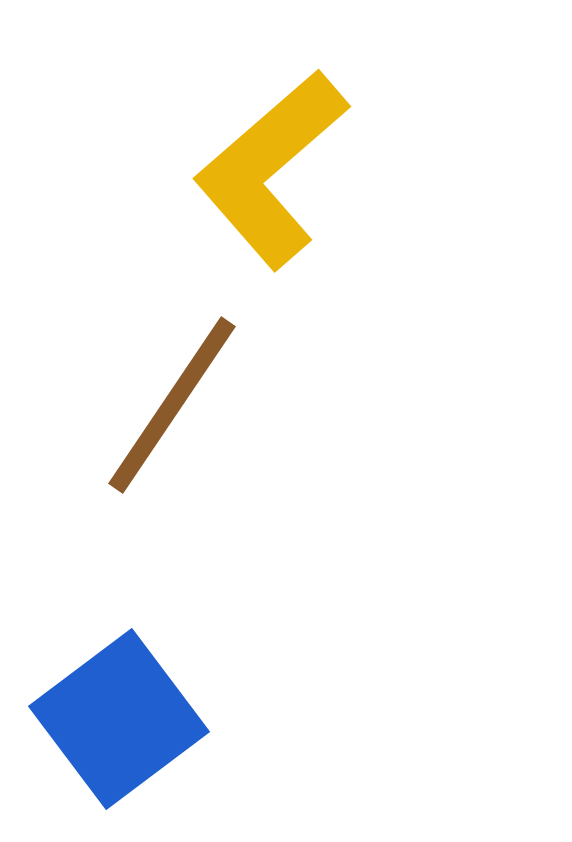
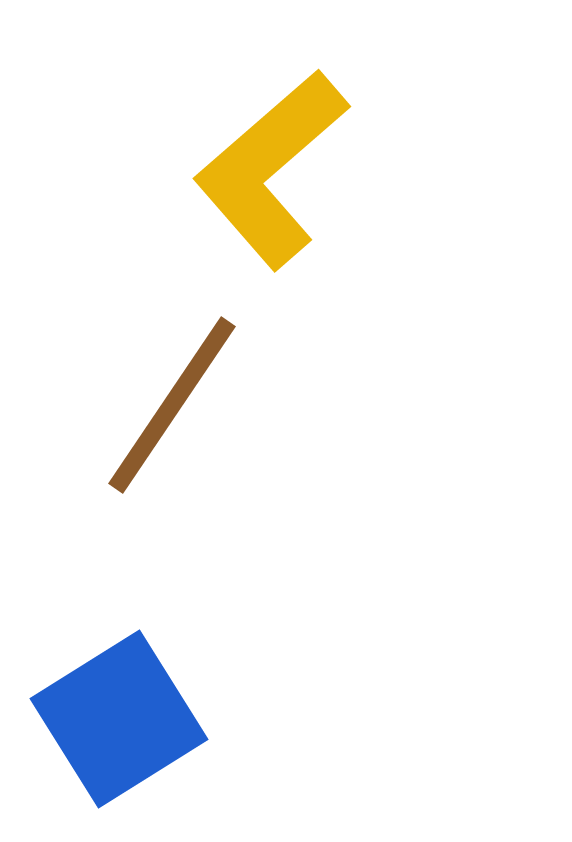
blue square: rotated 5 degrees clockwise
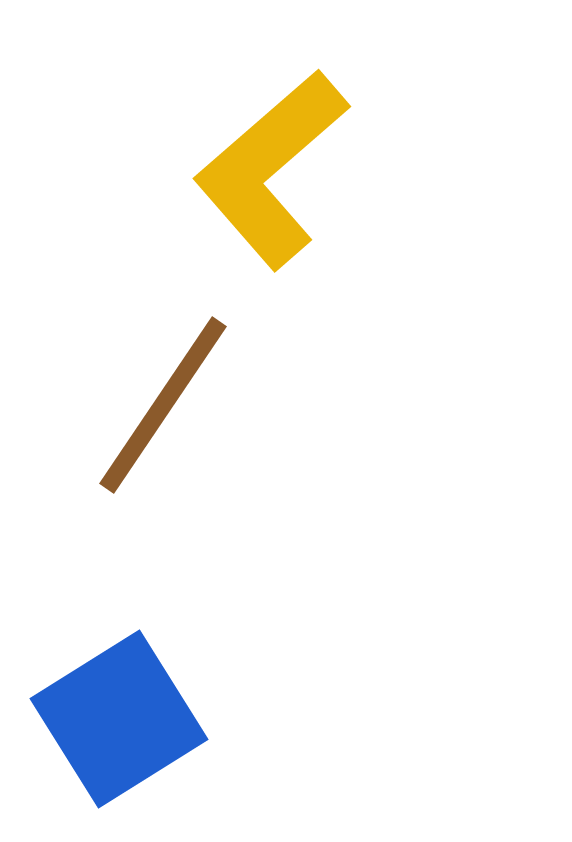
brown line: moved 9 px left
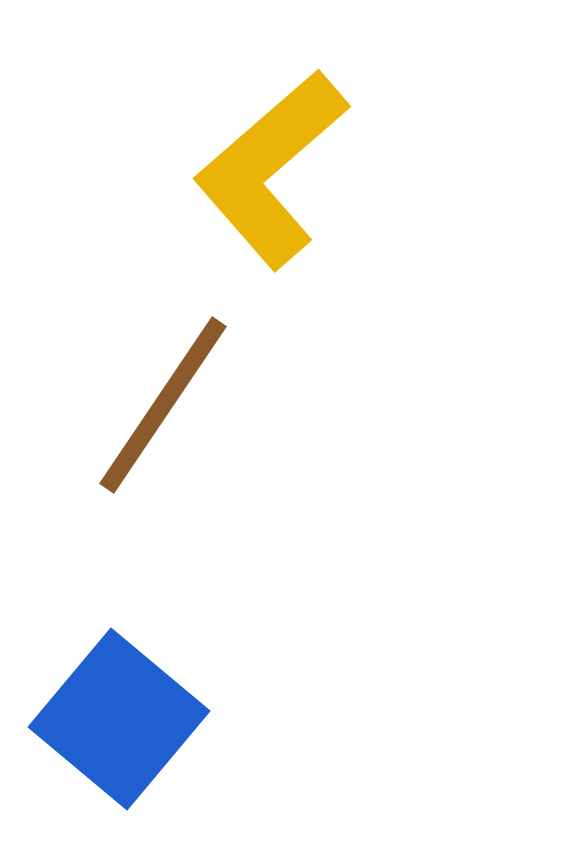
blue square: rotated 18 degrees counterclockwise
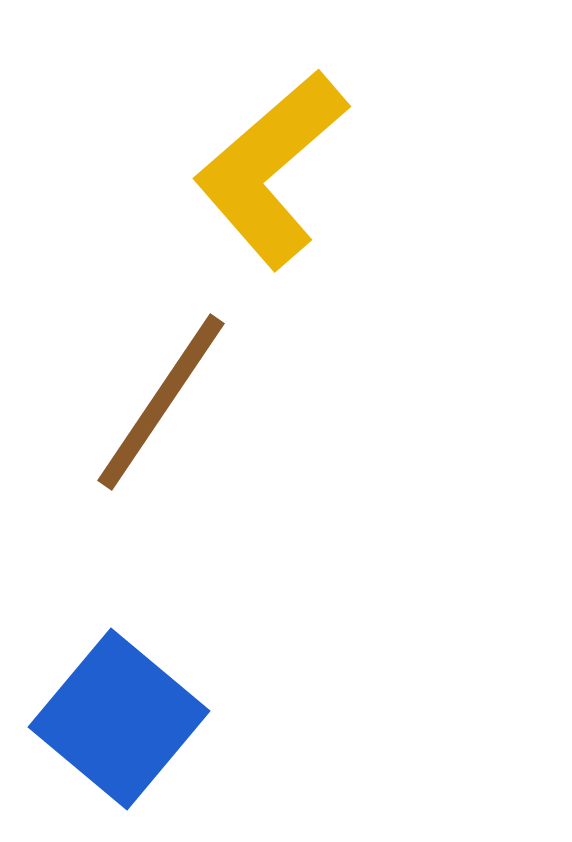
brown line: moved 2 px left, 3 px up
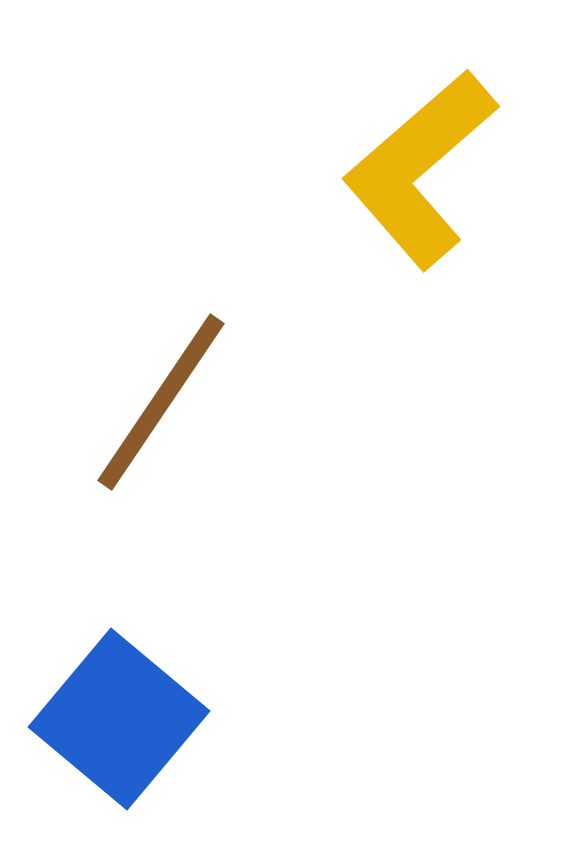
yellow L-shape: moved 149 px right
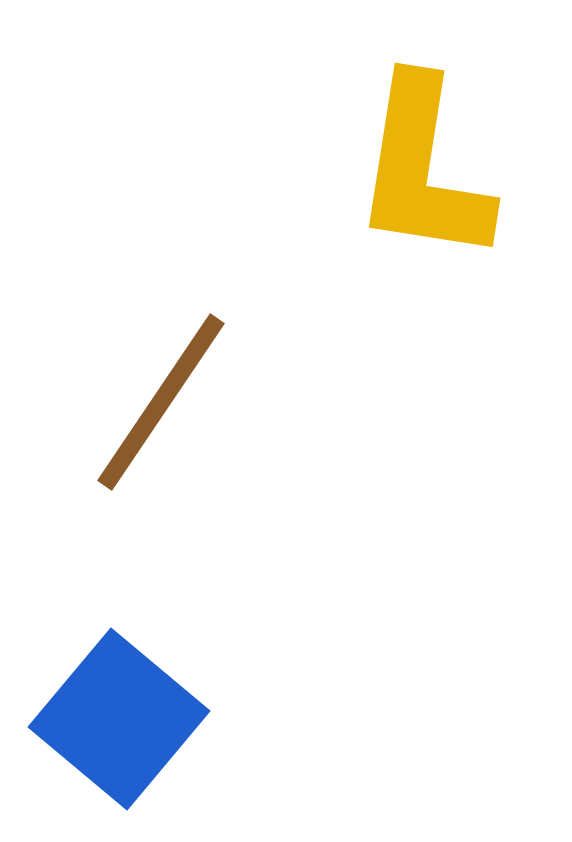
yellow L-shape: moved 3 px right, 1 px down; rotated 40 degrees counterclockwise
